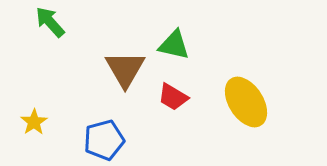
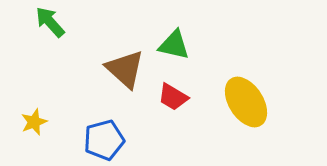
brown triangle: rotated 18 degrees counterclockwise
yellow star: rotated 12 degrees clockwise
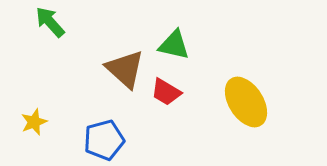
red trapezoid: moved 7 px left, 5 px up
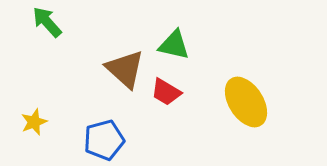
green arrow: moved 3 px left
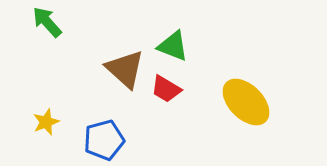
green triangle: moved 1 px left, 1 px down; rotated 8 degrees clockwise
red trapezoid: moved 3 px up
yellow ellipse: rotated 12 degrees counterclockwise
yellow star: moved 12 px right
